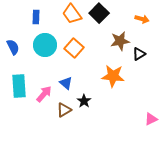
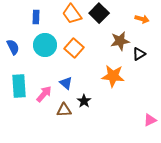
brown triangle: rotated 28 degrees clockwise
pink triangle: moved 1 px left, 1 px down
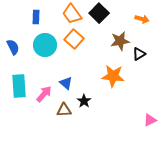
orange square: moved 9 px up
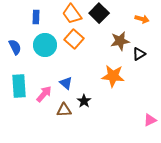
blue semicircle: moved 2 px right
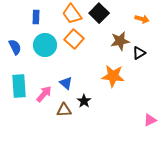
black triangle: moved 1 px up
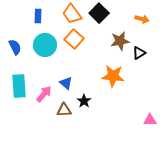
blue rectangle: moved 2 px right, 1 px up
pink triangle: rotated 24 degrees clockwise
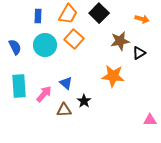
orange trapezoid: moved 4 px left; rotated 115 degrees counterclockwise
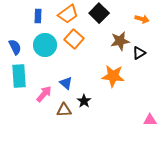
orange trapezoid: rotated 25 degrees clockwise
cyan rectangle: moved 10 px up
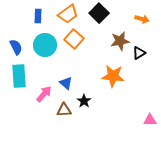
blue semicircle: moved 1 px right
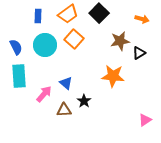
pink triangle: moved 5 px left; rotated 32 degrees counterclockwise
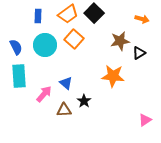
black square: moved 5 px left
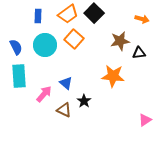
black triangle: rotated 24 degrees clockwise
brown triangle: rotated 28 degrees clockwise
